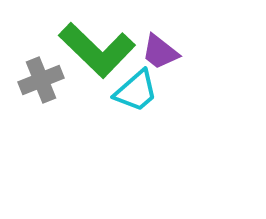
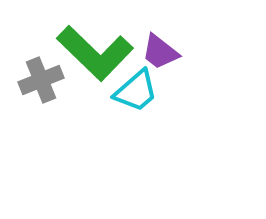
green L-shape: moved 2 px left, 3 px down
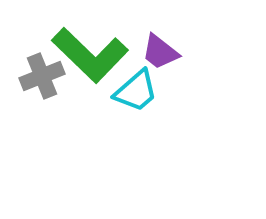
green L-shape: moved 5 px left, 2 px down
gray cross: moved 1 px right, 4 px up
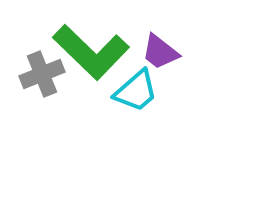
green L-shape: moved 1 px right, 3 px up
gray cross: moved 2 px up
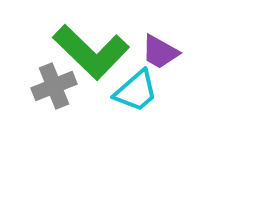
purple trapezoid: rotated 9 degrees counterclockwise
gray cross: moved 12 px right, 12 px down
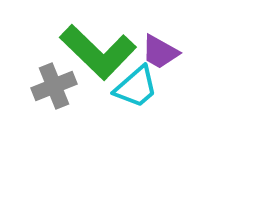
green L-shape: moved 7 px right
cyan trapezoid: moved 4 px up
